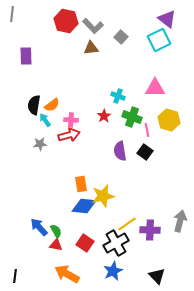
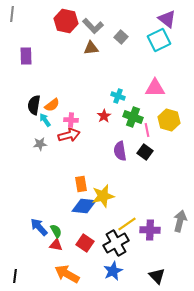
green cross: moved 1 px right
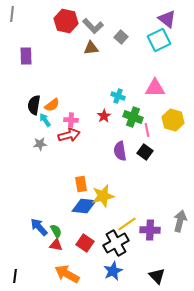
yellow hexagon: moved 4 px right
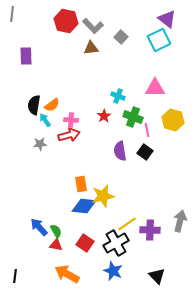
blue star: rotated 24 degrees counterclockwise
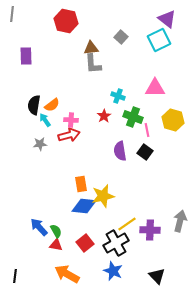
gray L-shape: moved 38 px down; rotated 40 degrees clockwise
red square: rotated 18 degrees clockwise
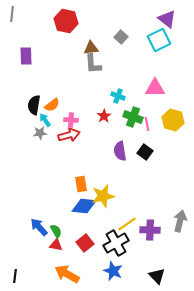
pink line: moved 6 px up
gray star: moved 11 px up
